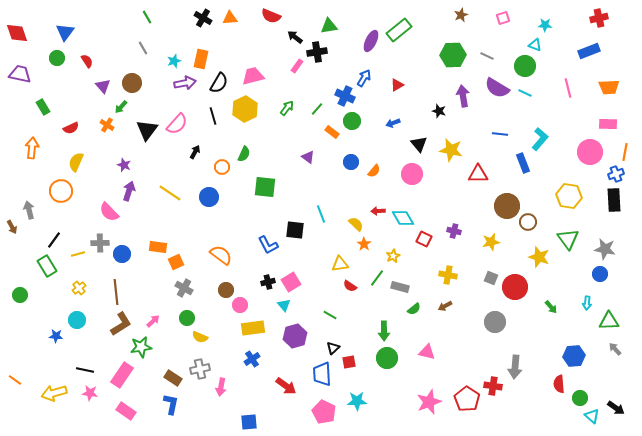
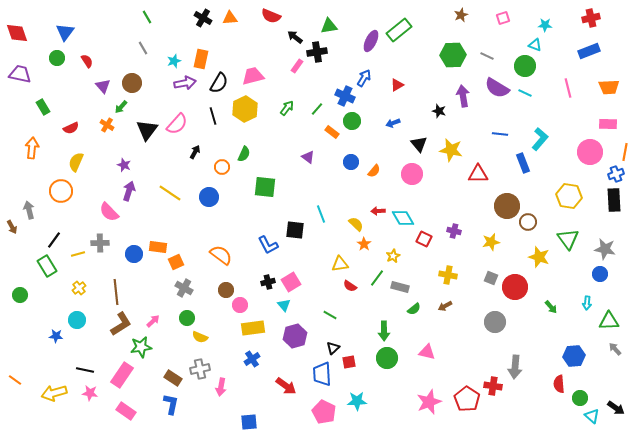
red cross at (599, 18): moved 8 px left
blue circle at (122, 254): moved 12 px right
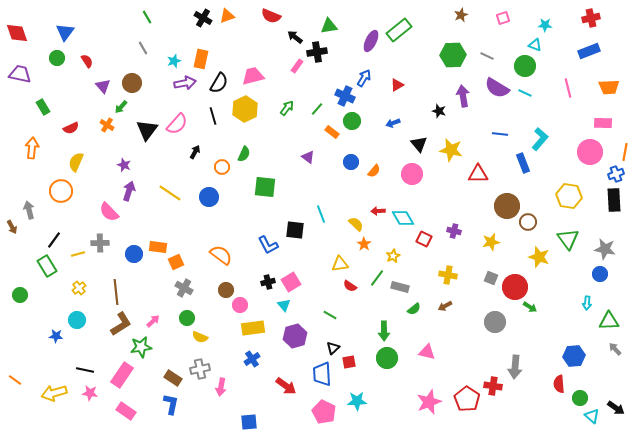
orange triangle at (230, 18): moved 3 px left, 2 px up; rotated 14 degrees counterclockwise
pink rectangle at (608, 124): moved 5 px left, 1 px up
green arrow at (551, 307): moved 21 px left; rotated 16 degrees counterclockwise
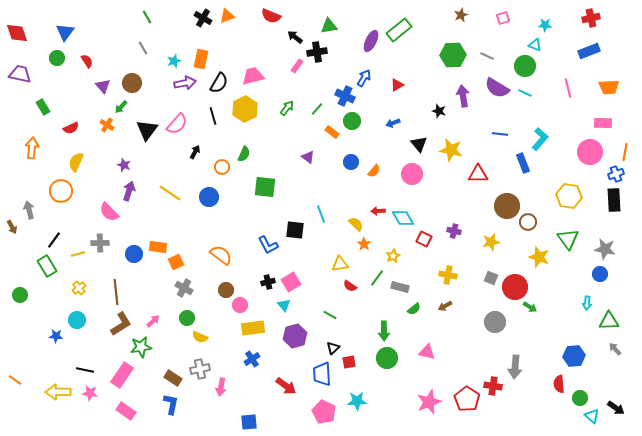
yellow arrow at (54, 393): moved 4 px right, 1 px up; rotated 15 degrees clockwise
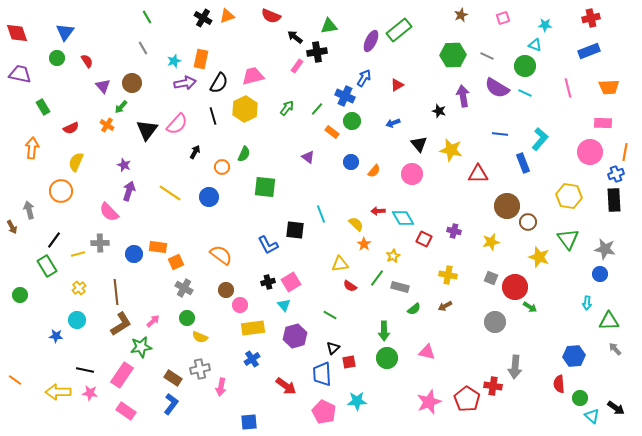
blue L-shape at (171, 404): rotated 25 degrees clockwise
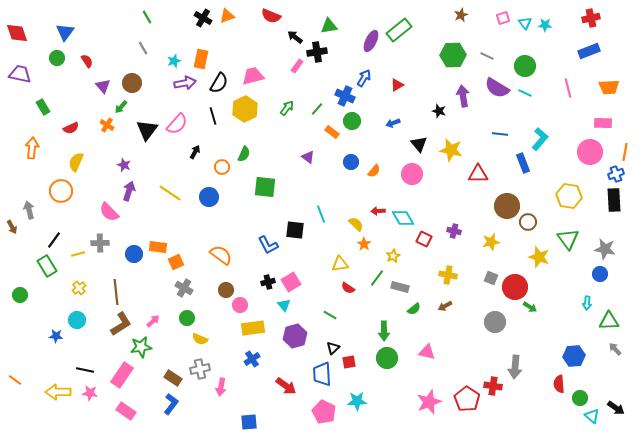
cyan triangle at (535, 45): moved 10 px left, 22 px up; rotated 32 degrees clockwise
red semicircle at (350, 286): moved 2 px left, 2 px down
yellow semicircle at (200, 337): moved 2 px down
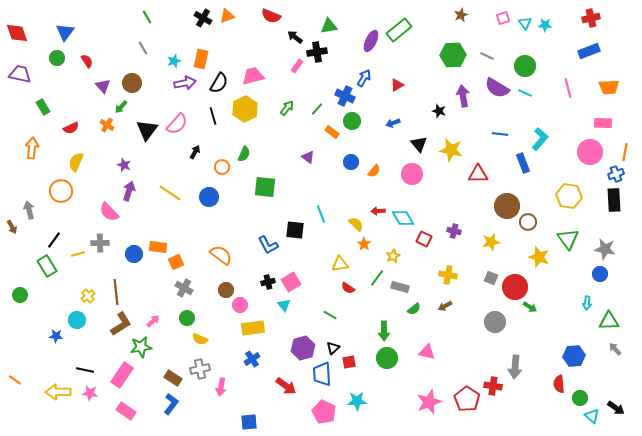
yellow cross at (79, 288): moved 9 px right, 8 px down
purple hexagon at (295, 336): moved 8 px right, 12 px down
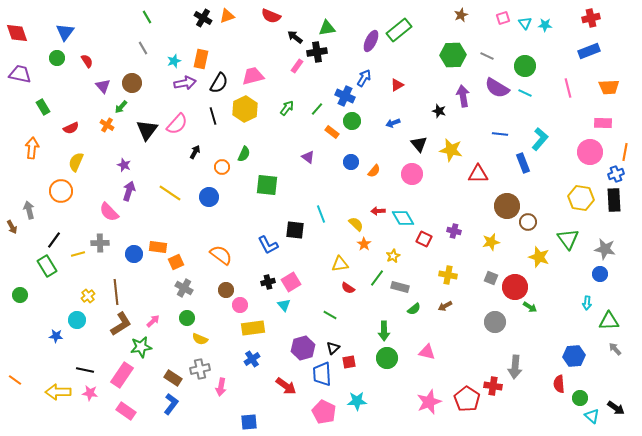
green triangle at (329, 26): moved 2 px left, 2 px down
green square at (265, 187): moved 2 px right, 2 px up
yellow hexagon at (569, 196): moved 12 px right, 2 px down
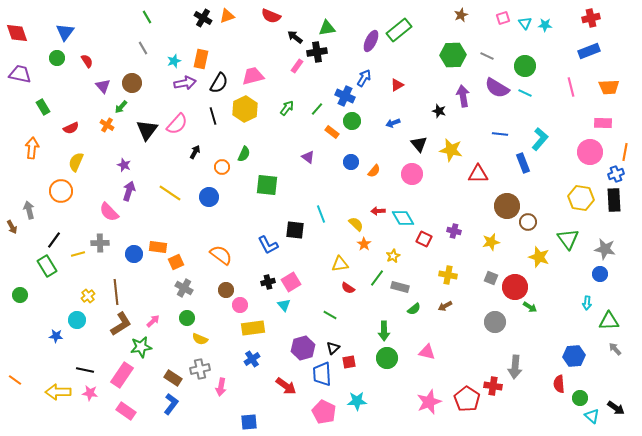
pink line at (568, 88): moved 3 px right, 1 px up
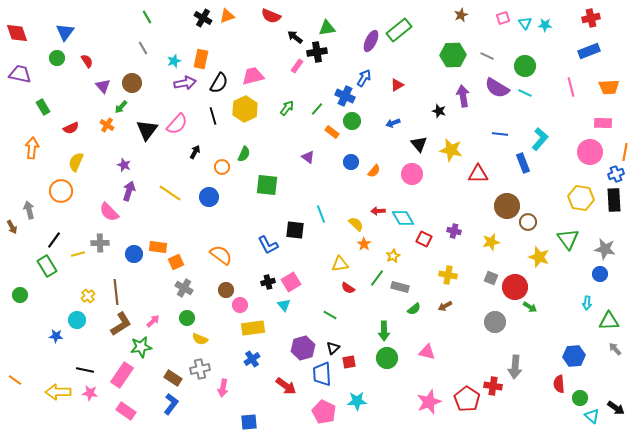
pink arrow at (221, 387): moved 2 px right, 1 px down
